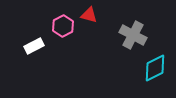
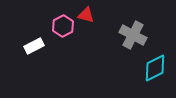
red triangle: moved 3 px left
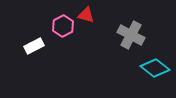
gray cross: moved 2 px left
cyan diamond: rotated 64 degrees clockwise
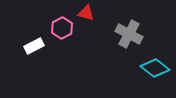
red triangle: moved 2 px up
pink hexagon: moved 1 px left, 2 px down
gray cross: moved 2 px left, 1 px up
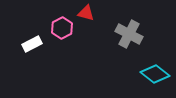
white rectangle: moved 2 px left, 2 px up
cyan diamond: moved 6 px down
